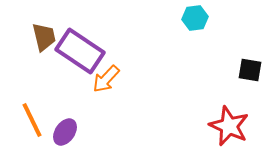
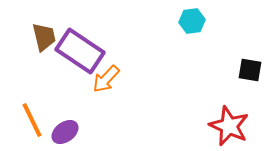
cyan hexagon: moved 3 px left, 3 px down
purple ellipse: rotated 20 degrees clockwise
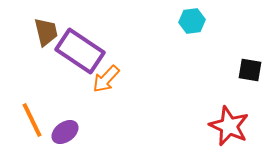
brown trapezoid: moved 2 px right, 5 px up
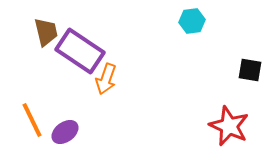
orange arrow: rotated 24 degrees counterclockwise
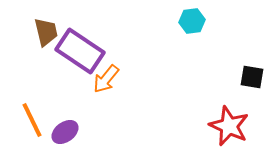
black square: moved 2 px right, 7 px down
orange arrow: rotated 20 degrees clockwise
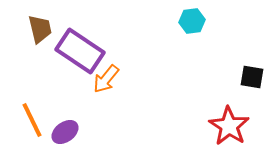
brown trapezoid: moved 6 px left, 3 px up
red star: rotated 9 degrees clockwise
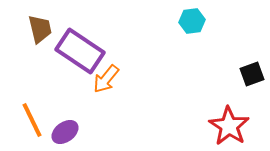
black square: moved 3 px up; rotated 30 degrees counterclockwise
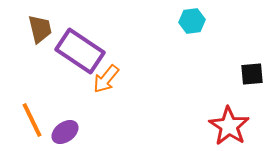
black square: rotated 15 degrees clockwise
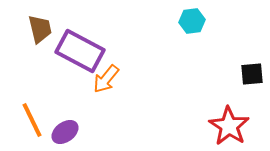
purple rectangle: rotated 6 degrees counterclockwise
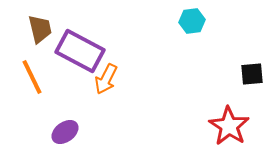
orange arrow: rotated 12 degrees counterclockwise
orange line: moved 43 px up
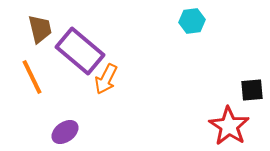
purple rectangle: rotated 12 degrees clockwise
black square: moved 16 px down
